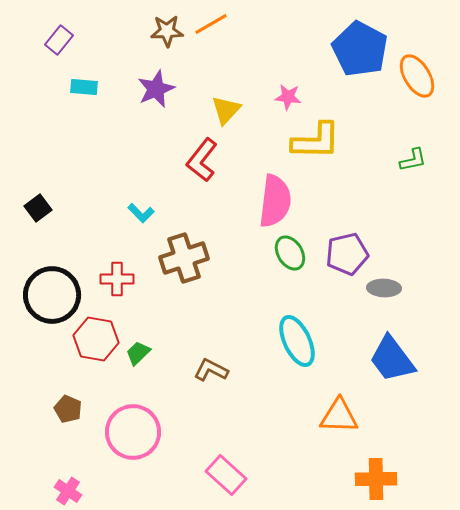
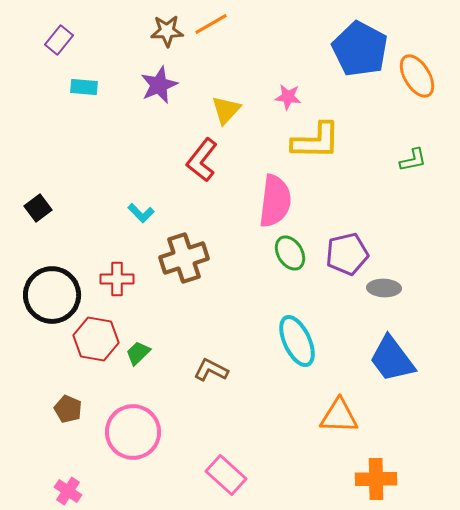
purple star: moved 3 px right, 4 px up
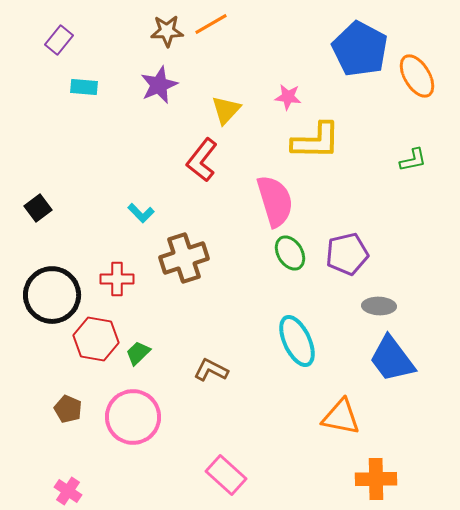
pink semicircle: rotated 24 degrees counterclockwise
gray ellipse: moved 5 px left, 18 px down
orange triangle: moved 2 px right, 1 px down; rotated 9 degrees clockwise
pink circle: moved 15 px up
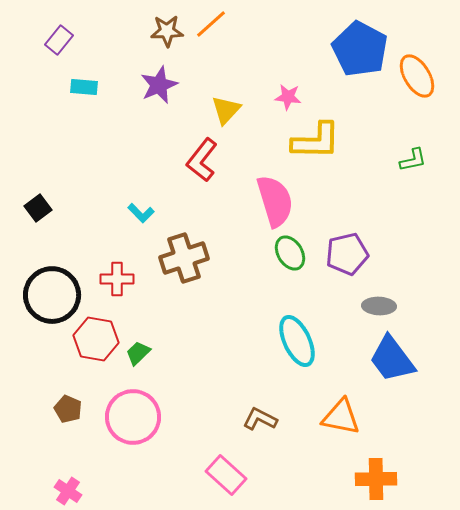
orange line: rotated 12 degrees counterclockwise
brown L-shape: moved 49 px right, 49 px down
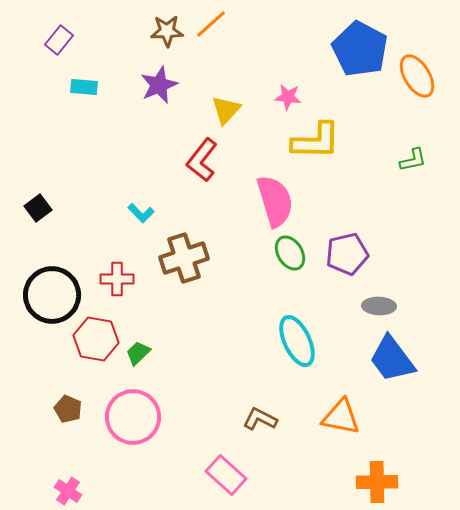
orange cross: moved 1 px right, 3 px down
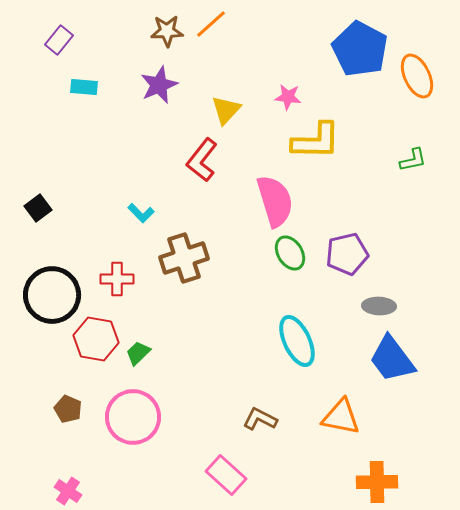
orange ellipse: rotated 6 degrees clockwise
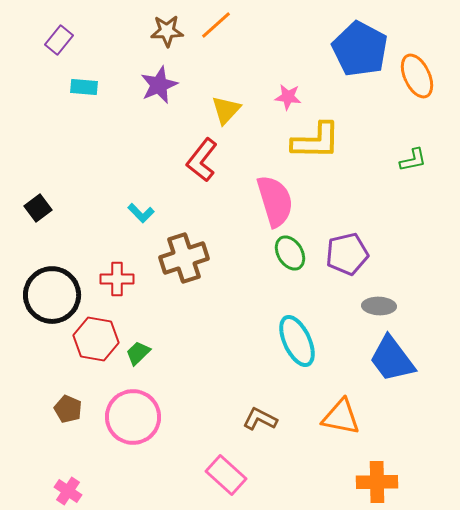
orange line: moved 5 px right, 1 px down
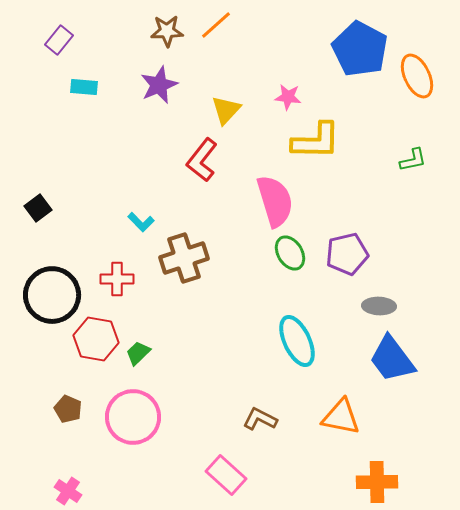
cyan L-shape: moved 9 px down
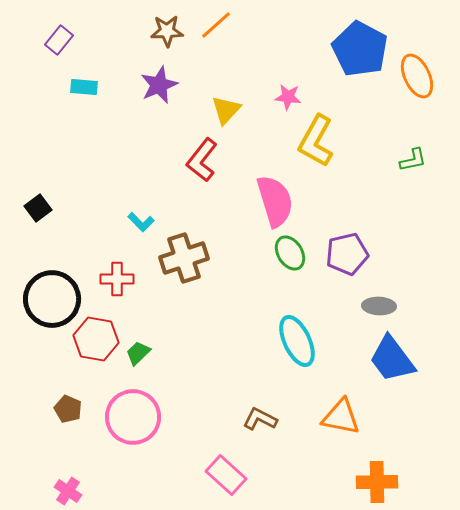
yellow L-shape: rotated 118 degrees clockwise
black circle: moved 4 px down
